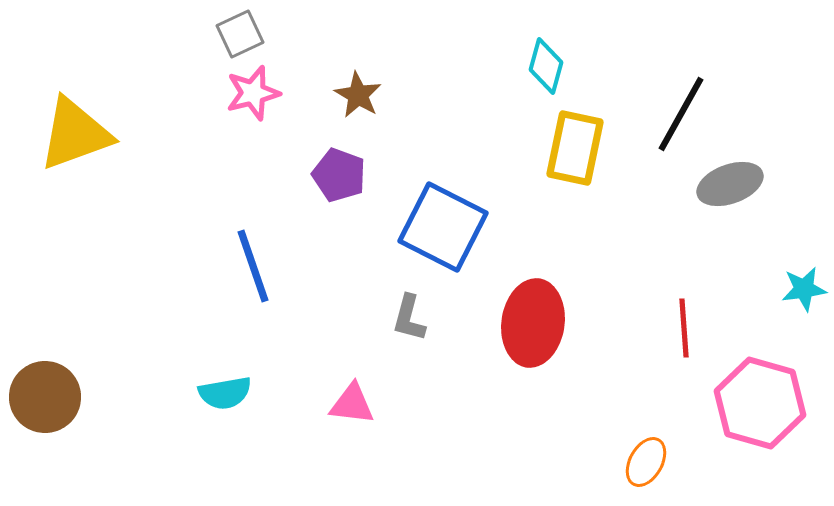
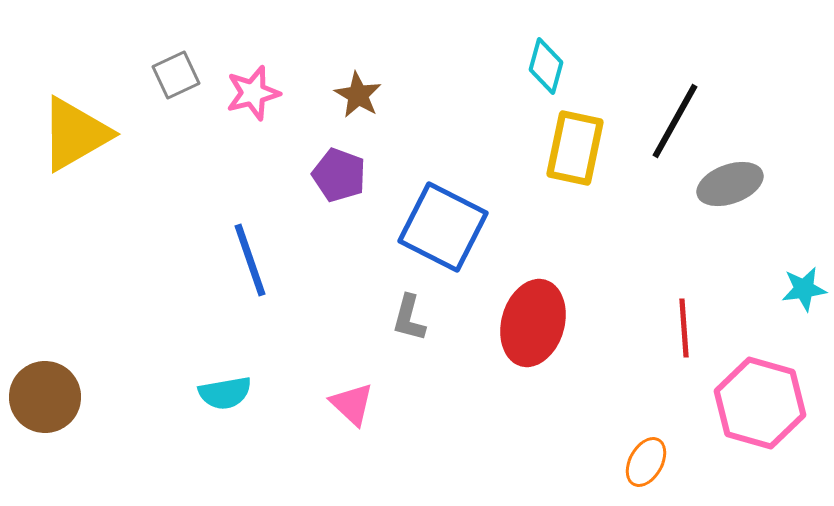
gray square: moved 64 px left, 41 px down
black line: moved 6 px left, 7 px down
yellow triangle: rotated 10 degrees counterclockwise
blue line: moved 3 px left, 6 px up
red ellipse: rotated 8 degrees clockwise
pink triangle: rotated 36 degrees clockwise
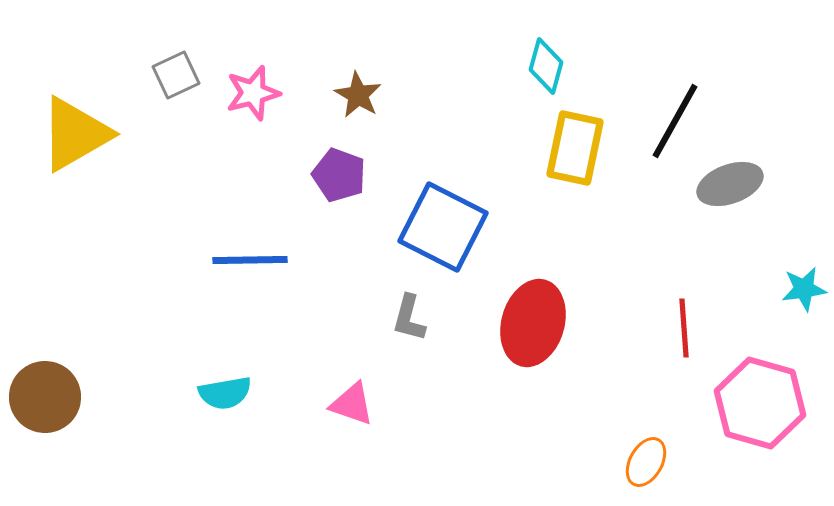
blue line: rotated 72 degrees counterclockwise
pink triangle: rotated 24 degrees counterclockwise
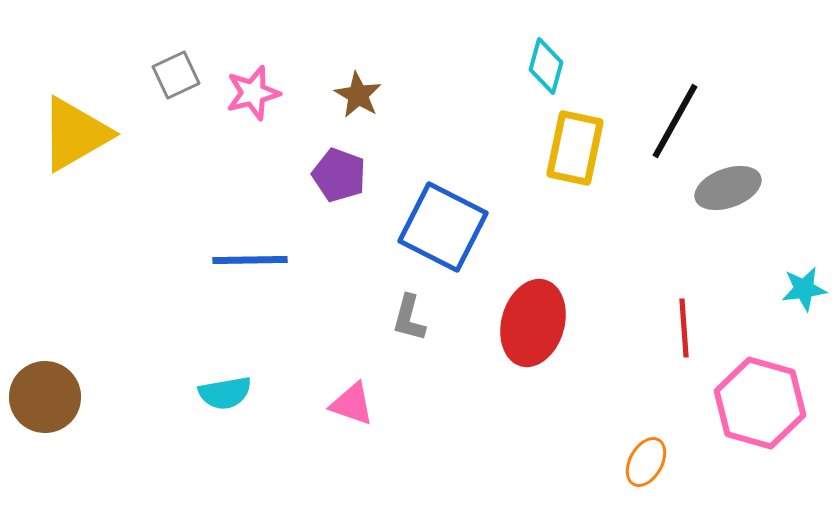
gray ellipse: moved 2 px left, 4 px down
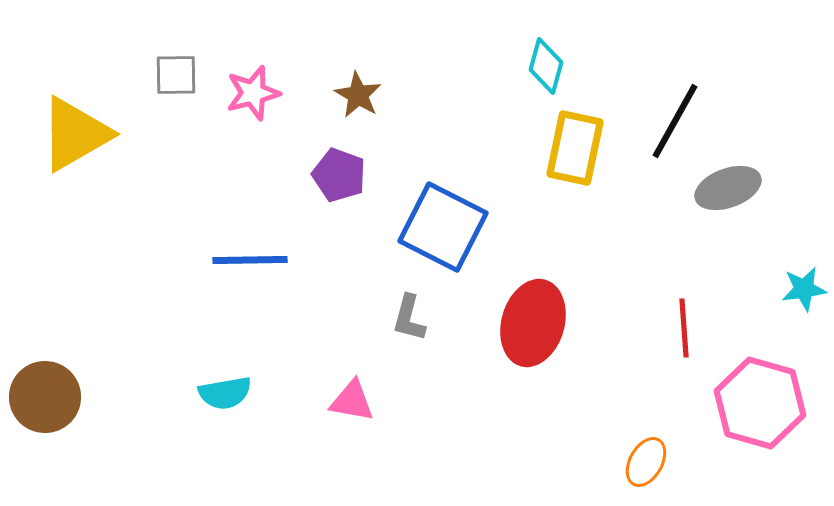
gray square: rotated 24 degrees clockwise
pink triangle: moved 3 px up; rotated 9 degrees counterclockwise
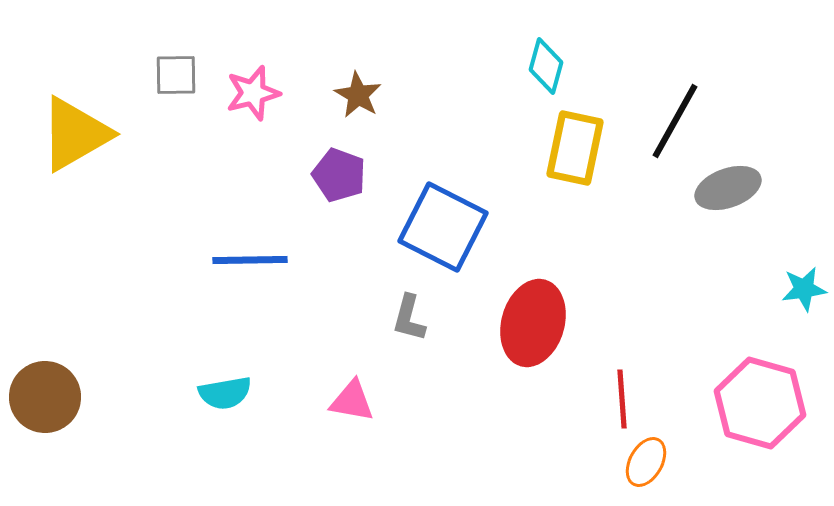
red line: moved 62 px left, 71 px down
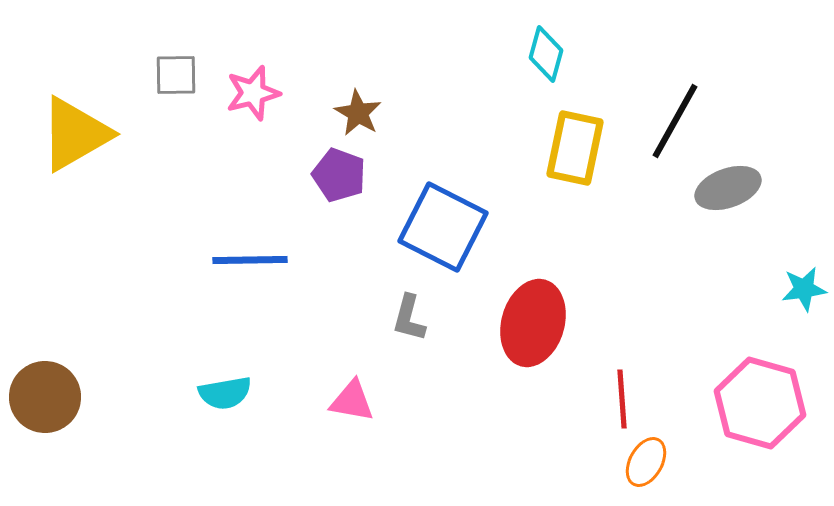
cyan diamond: moved 12 px up
brown star: moved 18 px down
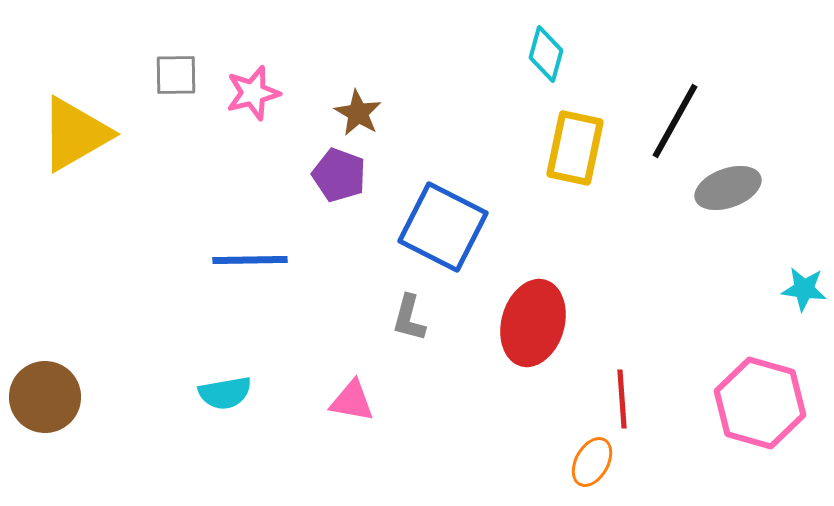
cyan star: rotated 15 degrees clockwise
orange ellipse: moved 54 px left
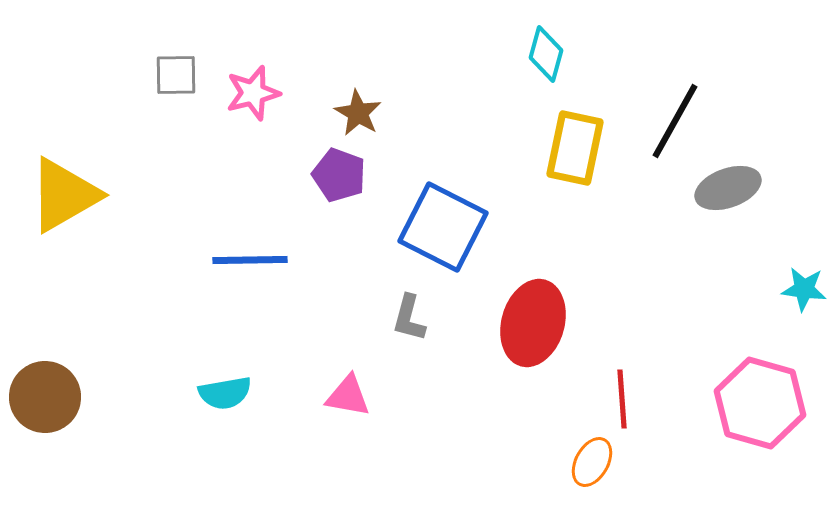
yellow triangle: moved 11 px left, 61 px down
pink triangle: moved 4 px left, 5 px up
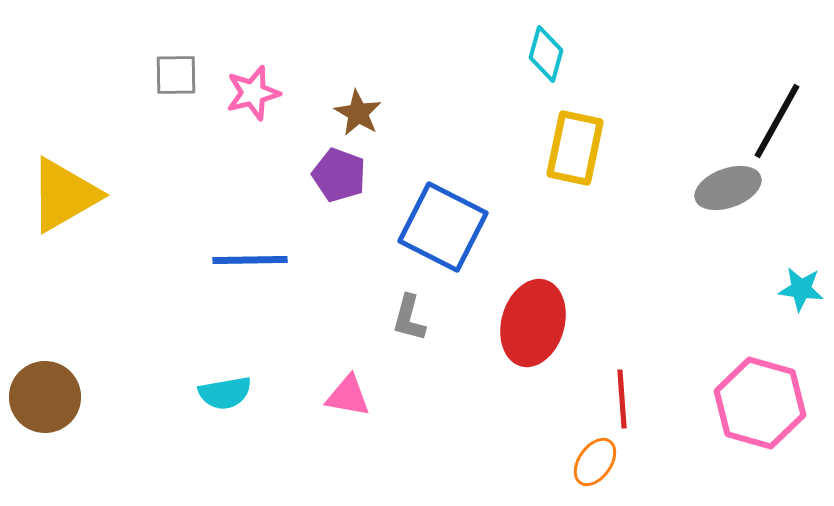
black line: moved 102 px right
cyan star: moved 3 px left
orange ellipse: moved 3 px right; rotated 6 degrees clockwise
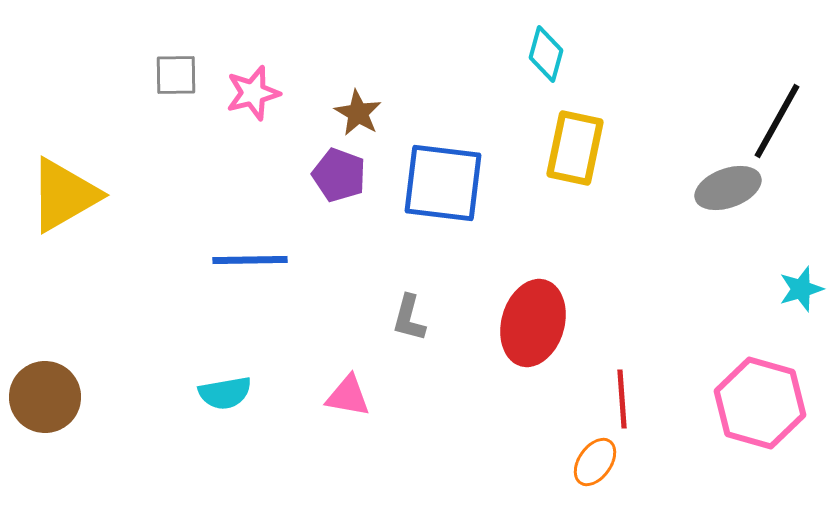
blue square: moved 44 px up; rotated 20 degrees counterclockwise
cyan star: rotated 24 degrees counterclockwise
